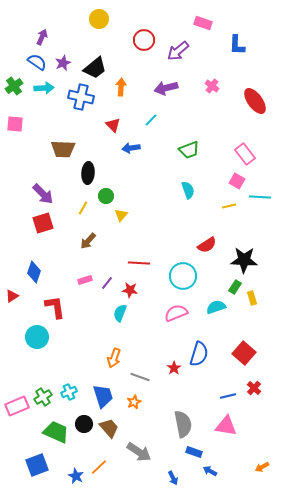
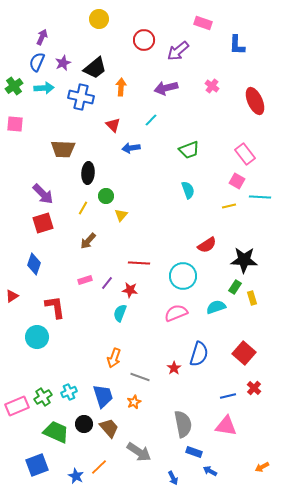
blue semicircle at (37, 62): rotated 102 degrees counterclockwise
red ellipse at (255, 101): rotated 12 degrees clockwise
blue diamond at (34, 272): moved 8 px up
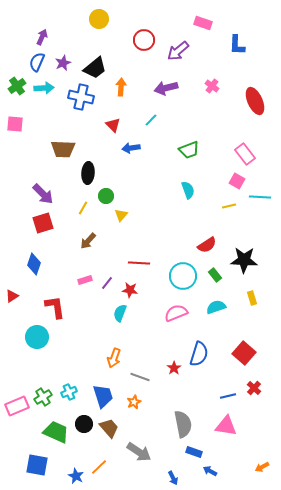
green cross at (14, 86): moved 3 px right
green rectangle at (235, 287): moved 20 px left, 12 px up; rotated 72 degrees counterclockwise
blue square at (37, 465): rotated 30 degrees clockwise
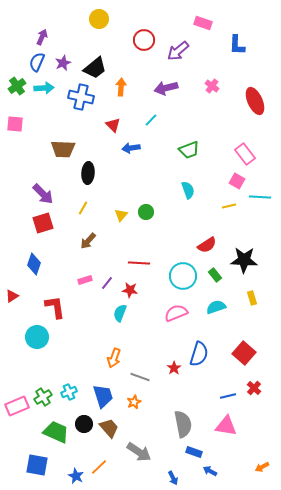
green circle at (106, 196): moved 40 px right, 16 px down
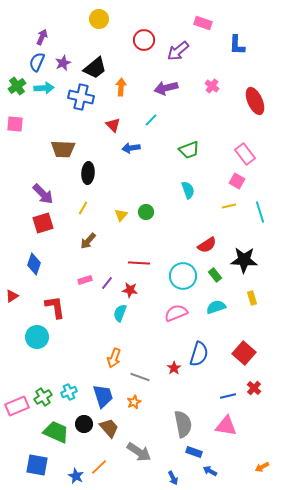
cyan line at (260, 197): moved 15 px down; rotated 70 degrees clockwise
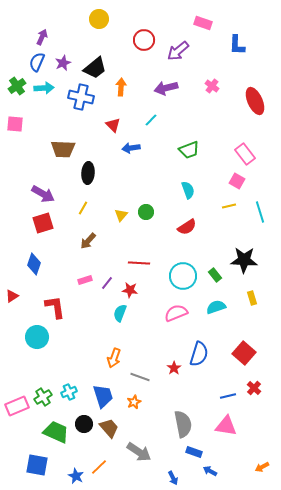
purple arrow at (43, 194): rotated 15 degrees counterclockwise
red semicircle at (207, 245): moved 20 px left, 18 px up
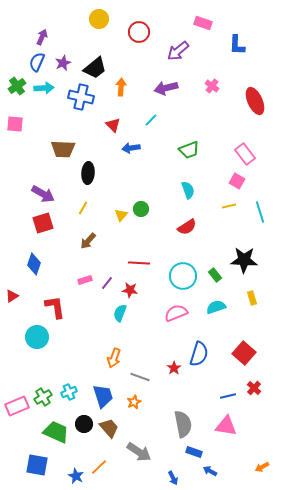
red circle at (144, 40): moved 5 px left, 8 px up
green circle at (146, 212): moved 5 px left, 3 px up
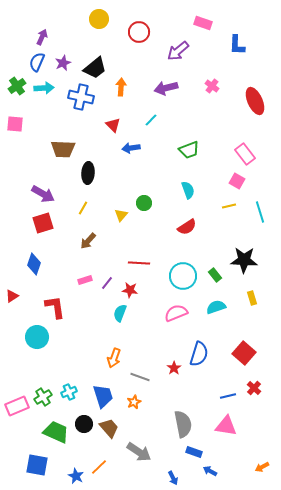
green circle at (141, 209): moved 3 px right, 6 px up
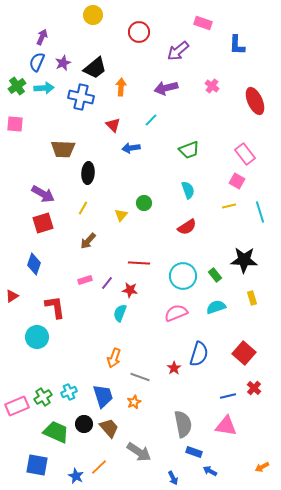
yellow circle at (99, 19): moved 6 px left, 4 px up
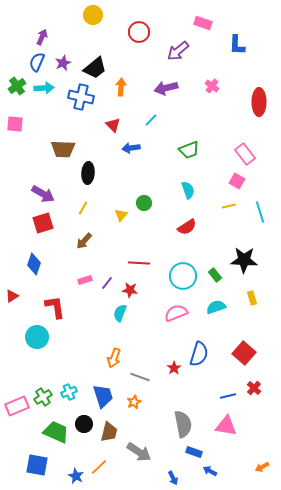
red ellipse at (255, 101): moved 4 px right, 1 px down; rotated 24 degrees clockwise
brown arrow at (88, 241): moved 4 px left
brown trapezoid at (109, 428): moved 4 px down; rotated 55 degrees clockwise
